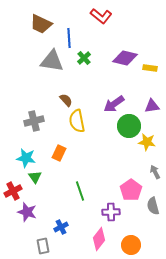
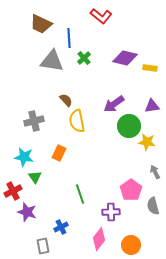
cyan star: moved 2 px left, 1 px up
green line: moved 3 px down
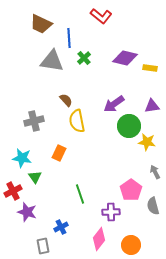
cyan star: moved 2 px left, 1 px down
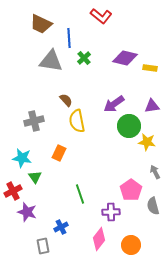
gray triangle: moved 1 px left
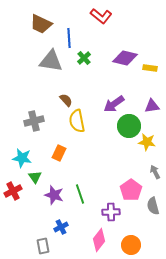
purple star: moved 27 px right, 17 px up
pink diamond: moved 1 px down
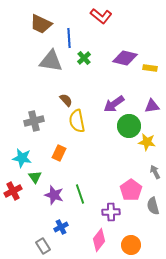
gray rectangle: rotated 21 degrees counterclockwise
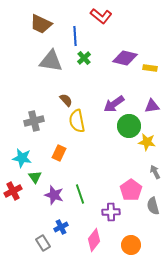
blue line: moved 6 px right, 2 px up
pink diamond: moved 5 px left
gray rectangle: moved 3 px up
